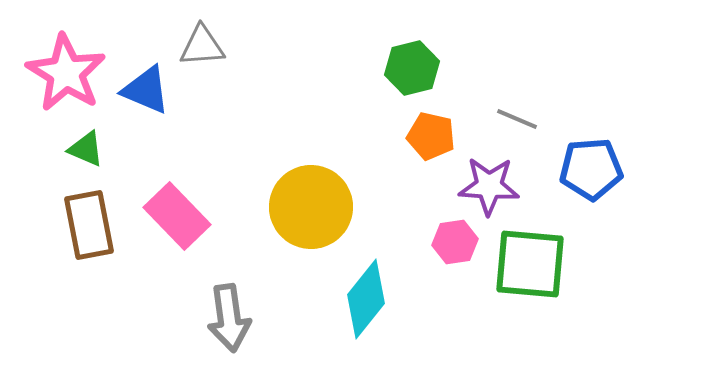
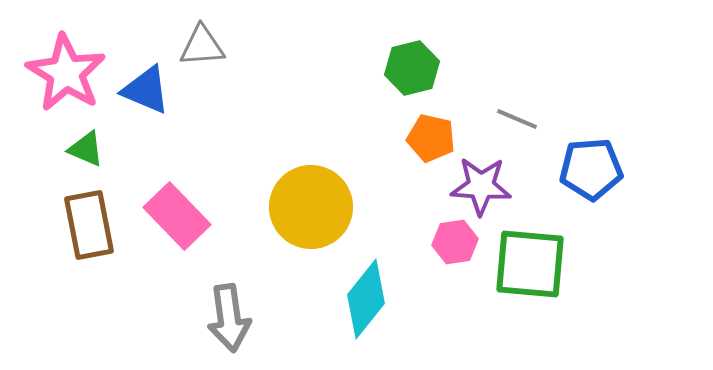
orange pentagon: moved 2 px down
purple star: moved 8 px left
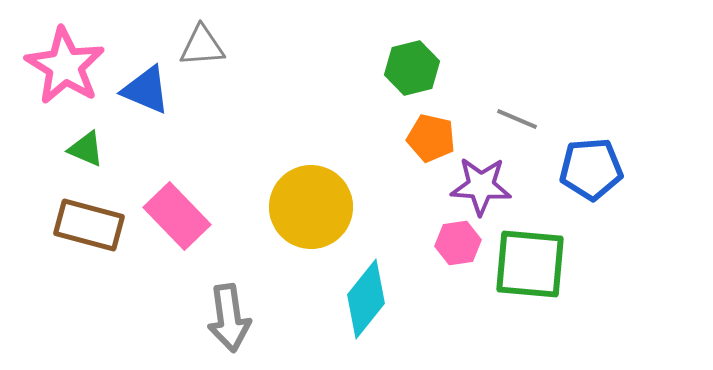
pink star: moved 1 px left, 7 px up
brown rectangle: rotated 64 degrees counterclockwise
pink hexagon: moved 3 px right, 1 px down
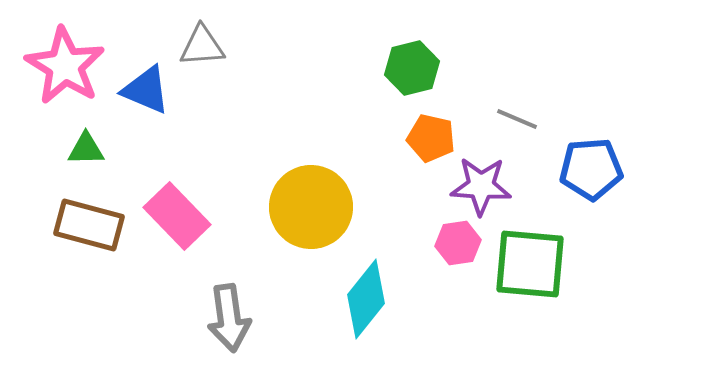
green triangle: rotated 24 degrees counterclockwise
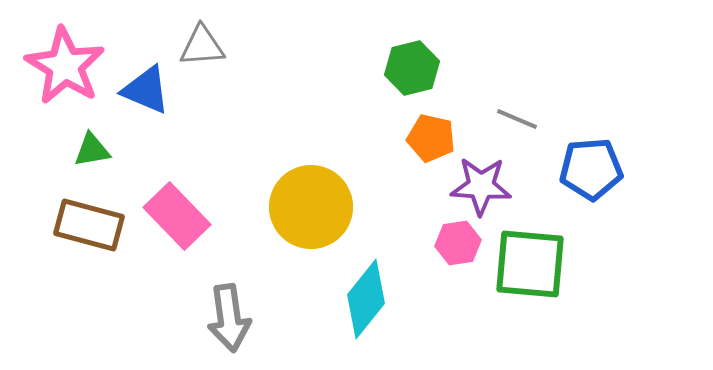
green triangle: moved 6 px right, 1 px down; rotated 9 degrees counterclockwise
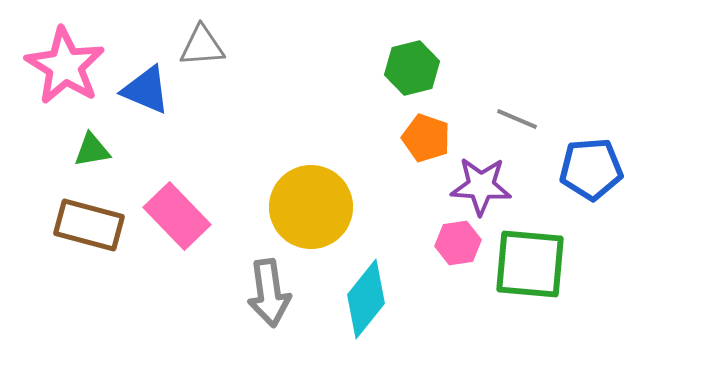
orange pentagon: moved 5 px left; rotated 6 degrees clockwise
gray arrow: moved 40 px right, 25 px up
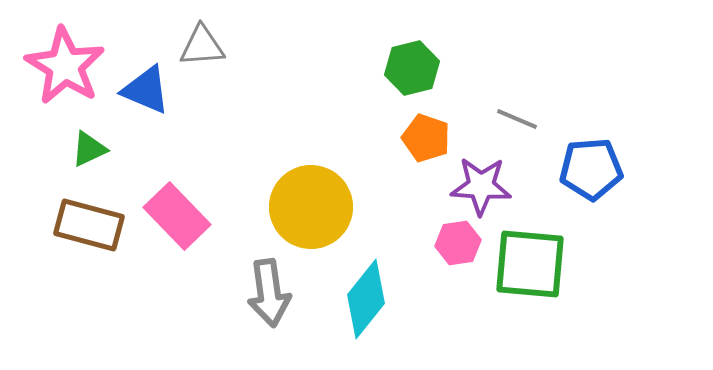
green triangle: moved 3 px left, 1 px up; rotated 15 degrees counterclockwise
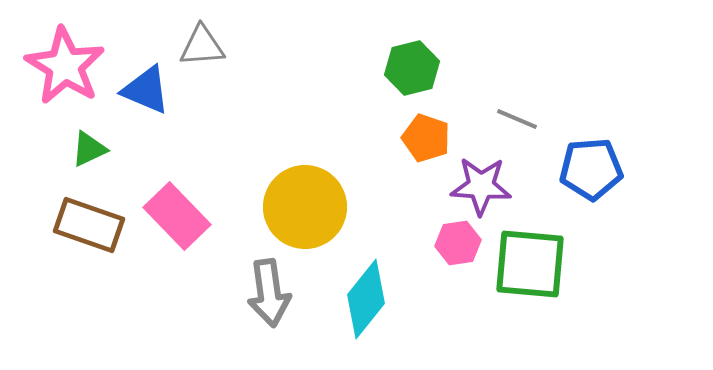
yellow circle: moved 6 px left
brown rectangle: rotated 4 degrees clockwise
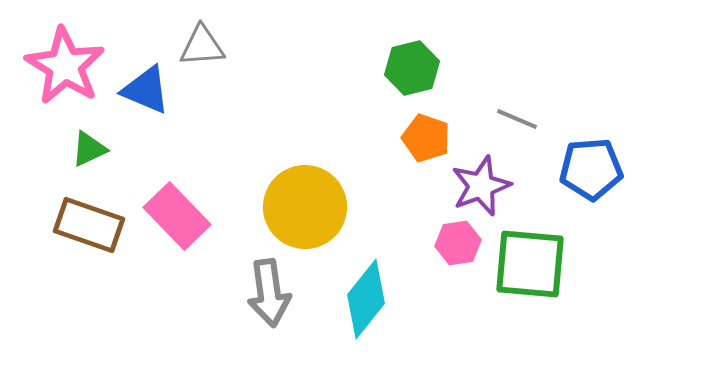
purple star: rotated 24 degrees counterclockwise
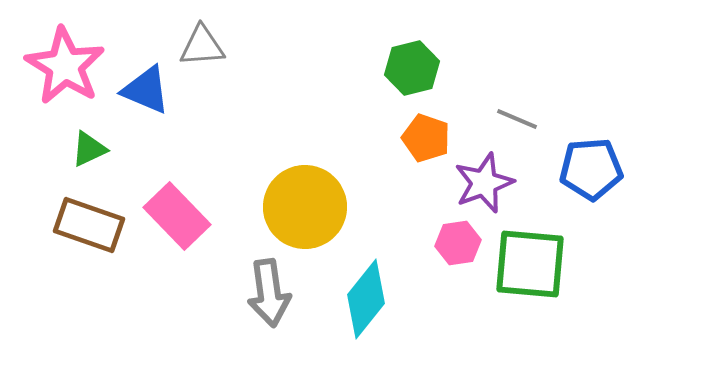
purple star: moved 3 px right, 3 px up
